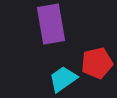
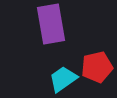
red pentagon: moved 4 px down
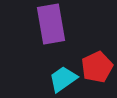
red pentagon: rotated 12 degrees counterclockwise
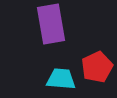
cyan trapezoid: moved 2 px left; rotated 40 degrees clockwise
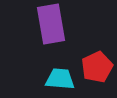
cyan trapezoid: moved 1 px left
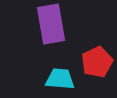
red pentagon: moved 5 px up
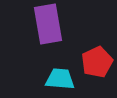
purple rectangle: moved 3 px left
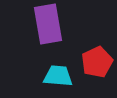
cyan trapezoid: moved 2 px left, 3 px up
